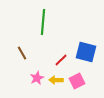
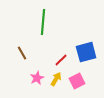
blue square: rotated 30 degrees counterclockwise
yellow arrow: moved 1 px up; rotated 120 degrees clockwise
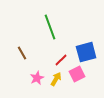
green line: moved 7 px right, 5 px down; rotated 25 degrees counterclockwise
pink square: moved 7 px up
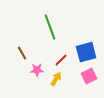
pink square: moved 12 px right, 2 px down
pink star: moved 8 px up; rotated 24 degrees clockwise
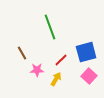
pink square: rotated 21 degrees counterclockwise
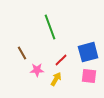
blue square: moved 2 px right
pink square: rotated 35 degrees counterclockwise
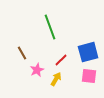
pink star: rotated 24 degrees counterclockwise
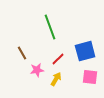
blue square: moved 3 px left, 1 px up
red line: moved 3 px left, 1 px up
pink star: rotated 16 degrees clockwise
pink square: moved 1 px right, 1 px down
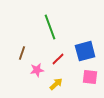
brown line: rotated 48 degrees clockwise
yellow arrow: moved 5 px down; rotated 16 degrees clockwise
